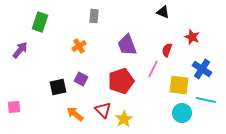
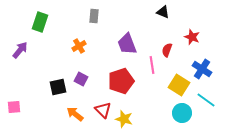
purple trapezoid: moved 1 px up
pink line: moved 1 px left, 4 px up; rotated 36 degrees counterclockwise
yellow square: rotated 25 degrees clockwise
cyan line: rotated 24 degrees clockwise
yellow star: rotated 24 degrees counterclockwise
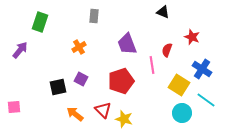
orange cross: moved 1 px down
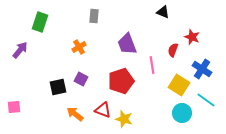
red semicircle: moved 6 px right
red triangle: rotated 24 degrees counterclockwise
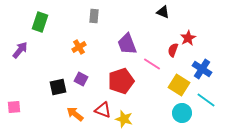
red star: moved 4 px left, 1 px down; rotated 21 degrees clockwise
pink line: moved 1 px up; rotated 48 degrees counterclockwise
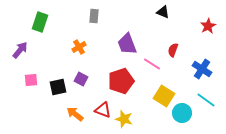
red star: moved 20 px right, 12 px up
yellow square: moved 15 px left, 11 px down
pink square: moved 17 px right, 27 px up
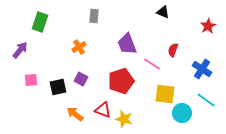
yellow square: moved 1 px right, 2 px up; rotated 25 degrees counterclockwise
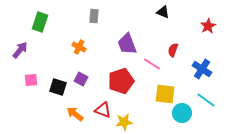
orange cross: rotated 32 degrees counterclockwise
black square: rotated 30 degrees clockwise
yellow star: moved 3 px down; rotated 24 degrees counterclockwise
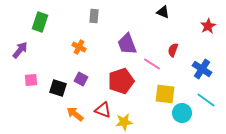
black square: moved 1 px down
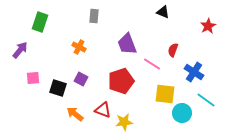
blue cross: moved 8 px left, 3 px down
pink square: moved 2 px right, 2 px up
